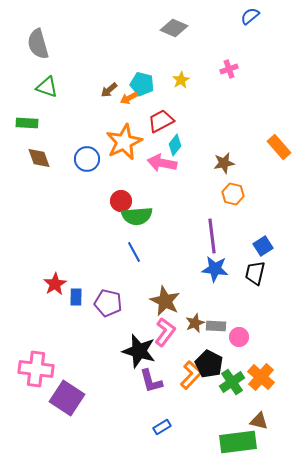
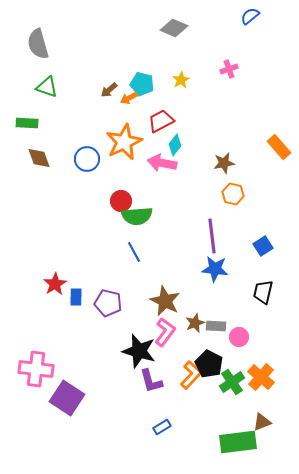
black trapezoid at (255, 273): moved 8 px right, 19 px down
brown triangle at (259, 421): moved 3 px right, 1 px down; rotated 36 degrees counterclockwise
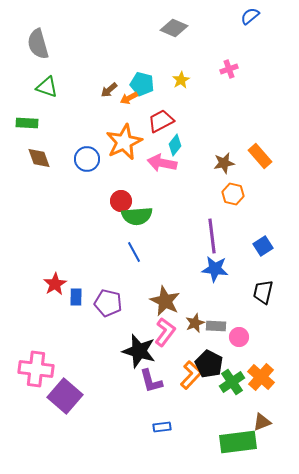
orange rectangle at (279, 147): moved 19 px left, 9 px down
purple square at (67, 398): moved 2 px left, 2 px up; rotated 8 degrees clockwise
blue rectangle at (162, 427): rotated 24 degrees clockwise
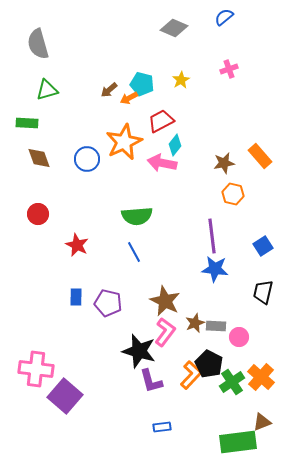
blue semicircle at (250, 16): moved 26 px left, 1 px down
green triangle at (47, 87): moved 3 px down; rotated 35 degrees counterclockwise
red circle at (121, 201): moved 83 px left, 13 px down
red star at (55, 284): moved 22 px right, 39 px up; rotated 15 degrees counterclockwise
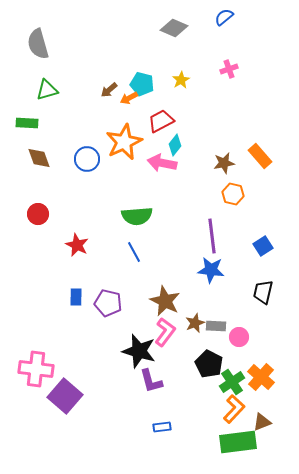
blue star at (215, 269): moved 4 px left, 1 px down
orange L-shape at (191, 375): moved 43 px right, 34 px down
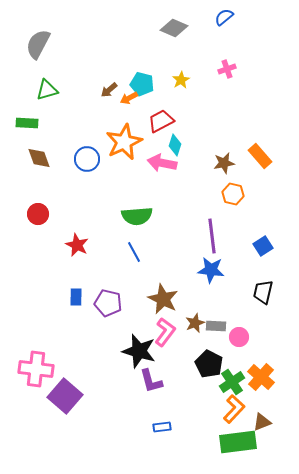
gray semicircle at (38, 44): rotated 44 degrees clockwise
pink cross at (229, 69): moved 2 px left
cyan diamond at (175, 145): rotated 20 degrees counterclockwise
brown star at (165, 301): moved 2 px left, 2 px up
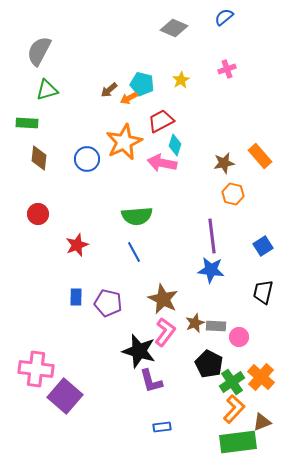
gray semicircle at (38, 44): moved 1 px right, 7 px down
brown diamond at (39, 158): rotated 25 degrees clockwise
red star at (77, 245): rotated 25 degrees clockwise
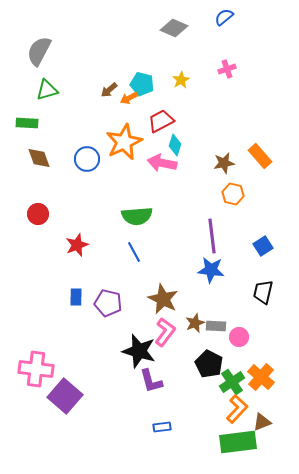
brown diamond at (39, 158): rotated 25 degrees counterclockwise
orange L-shape at (234, 409): moved 3 px right
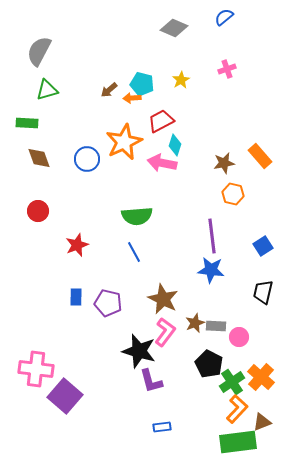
orange arrow at (129, 98): moved 3 px right; rotated 24 degrees clockwise
red circle at (38, 214): moved 3 px up
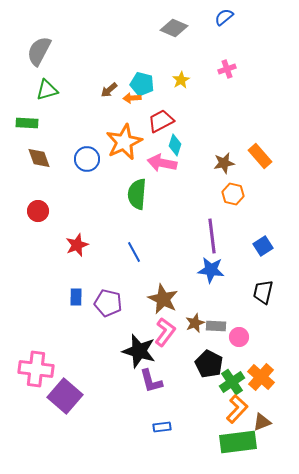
green semicircle at (137, 216): moved 22 px up; rotated 100 degrees clockwise
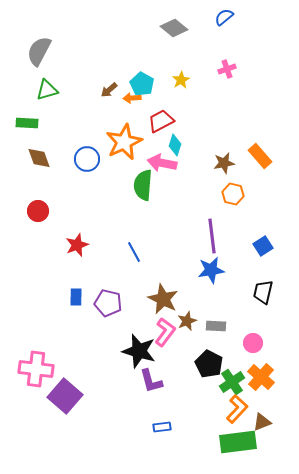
gray diamond at (174, 28): rotated 16 degrees clockwise
cyan pentagon at (142, 84): rotated 15 degrees clockwise
green semicircle at (137, 194): moved 6 px right, 9 px up
blue star at (211, 270): rotated 16 degrees counterclockwise
brown star at (195, 323): moved 8 px left, 2 px up
pink circle at (239, 337): moved 14 px right, 6 px down
